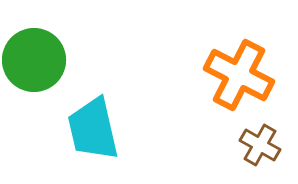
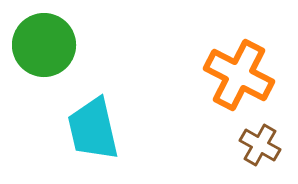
green circle: moved 10 px right, 15 px up
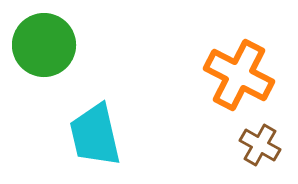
cyan trapezoid: moved 2 px right, 6 px down
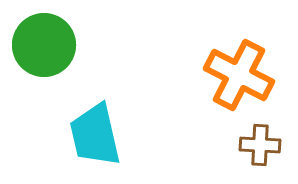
brown cross: rotated 27 degrees counterclockwise
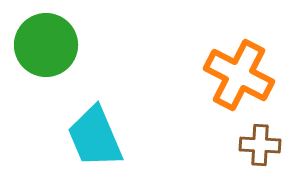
green circle: moved 2 px right
cyan trapezoid: moved 2 px down; rotated 10 degrees counterclockwise
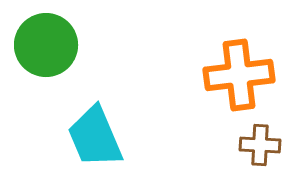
orange cross: rotated 34 degrees counterclockwise
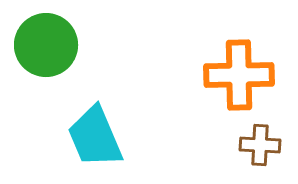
orange cross: rotated 6 degrees clockwise
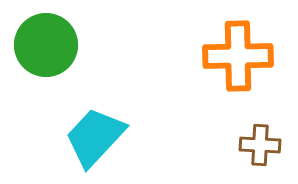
orange cross: moved 1 px left, 19 px up
cyan trapezoid: rotated 66 degrees clockwise
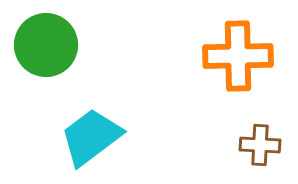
cyan trapezoid: moved 4 px left; rotated 10 degrees clockwise
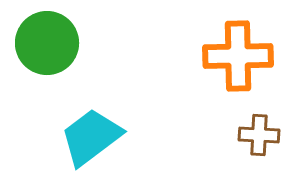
green circle: moved 1 px right, 2 px up
brown cross: moved 1 px left, 10 px up
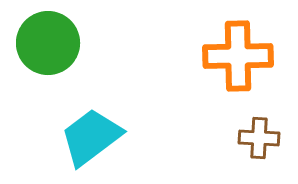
green circle: moved 1 px right
brown cross: moved 3 px down
